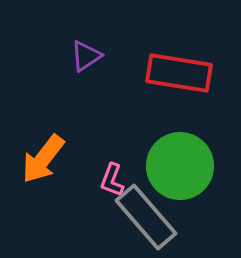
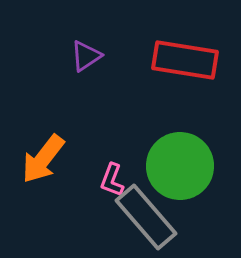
red rectangle: moved 6 px right, 13 px up
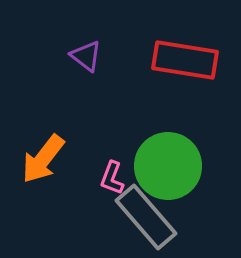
purple triangle: rotated 48 degrees counterclockwise
green circle: moved 12 px left
pink L-shape: moved 2 px up
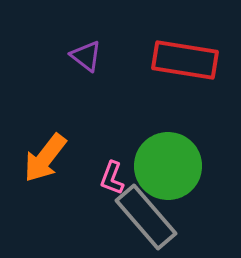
orange arrow: moved 2 px right, 1 px up
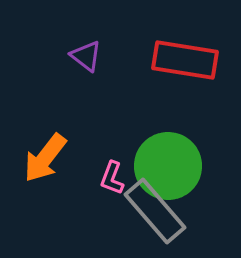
gray rectangle: moved 9 px right, 6 px up
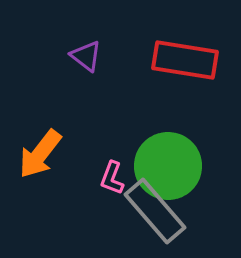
orange arrow: moved 5 px left, 4 px up
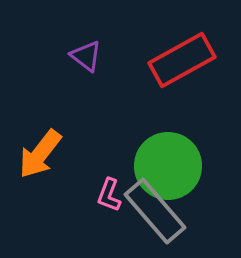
red rectangle: moved 3 px left; rotated 38 degrees counterclockwise
pink L-shape: moved 3 px left, 17 px down
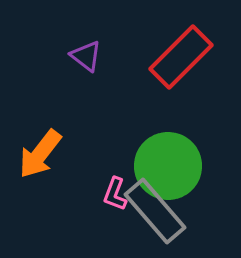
red rectangle: moved 1 px left, 3 px up; rotated 16 degrees counterclockwise
pink L-shape: moved 6 px right, 1 px up
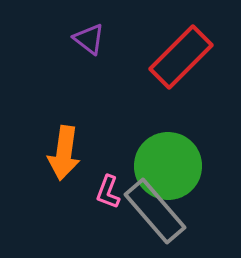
purple triangle: moved 3 px right, 17 px up
orange arrow: moved 24 px right, 1 px up; rotated 30 degrees counterclockwise
pink L-shape: moved 7 px left, 2 px up
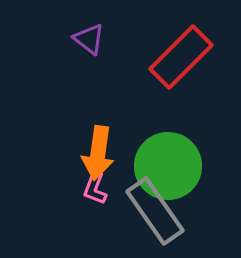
orange arrow: moved 34 px right
pink L-shape: moved 13 px left, 4 px up
gray rectangle: rotated 6 degrees clockwise
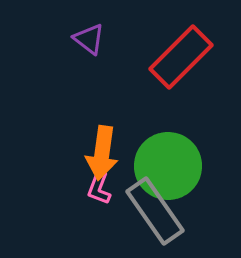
orange arrow: moved 4 px right
pink L-shape: moved 4 px right
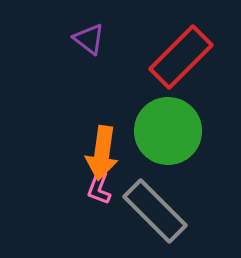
green circle: moved 35 px up
gray rectangle: rotated 10 degrees counterclockwise
